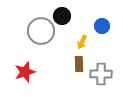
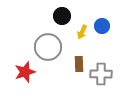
gray circle: moved 7 px right, 16 px down
yellow arrow: moved 10 px up
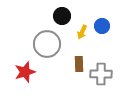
gray circle: moved 1 px left, 3 px up
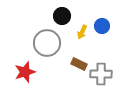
gray circle: moved 1 px up
brown rectangle: rotated 63 degrees counterclockwise
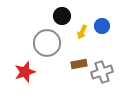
brown rectangle: rotated 35 degrees counterclockwise
gray cross: moved 1 px right, 2 px up; rotated 20 degrees counterclockwise
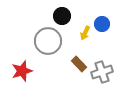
blue circle: moved 2 px up
yellow arrow: moved 3 px right, 1 px down
gray circle: moved 1 px right, 2 px up
brown rectangle: rotated 56 degrees clockwise
red star: moved 3 px left, 1 px up
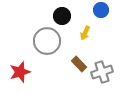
blue circle: moved 1 px left, 14 px up
gray circle: moved 1 px left
red star: moved 2 px left, 1 px down
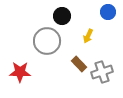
blue circle: moved 7 px right, 2 px down
yellow arrow: moved 3 px right, 3 px down
red star: rotated 20 degrees clockwise
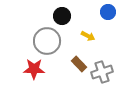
yellow arrow: rotated 88 degrees counterclockwise
red star: moved 14 px right, 3 px up
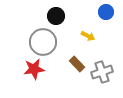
blue circle: moved 2 px left
black circle: moved 6 px left
gray circle: moved 4 px left, 1 px down
brown rectangle: moved 2 px left
red star: rotated 10 degrees counterclockwise
